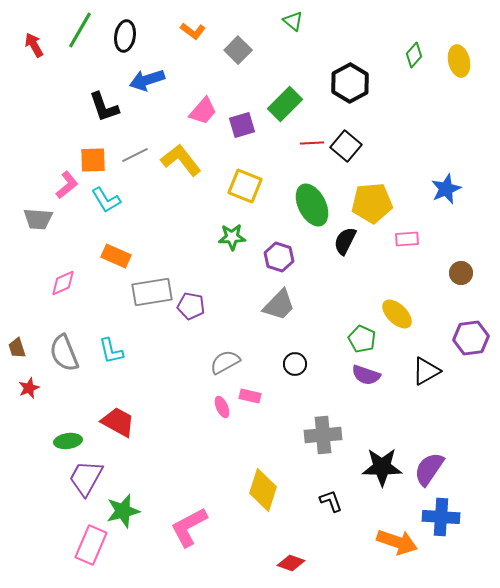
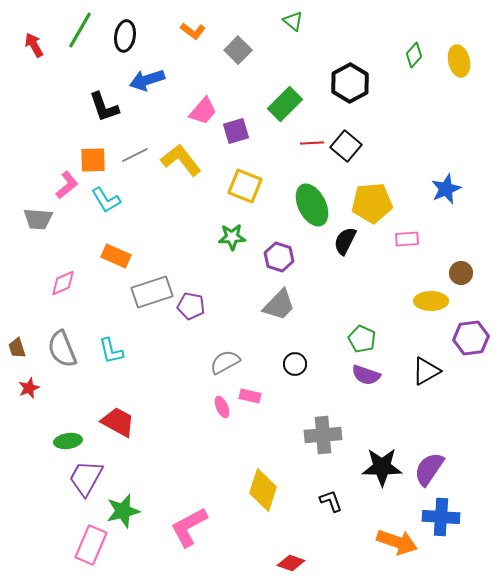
purple square at (242, 125): moved 6 px left, 6 px down
gray rectangle at (152, 292): rotated 9 degrees counterclockwise
yellow ellipse at (397, 314): moved 34 px right, 13 px up; rotated 44 degrees counterclockwise
gray semicircle at (64, 353): moved 2 px left, 4 px up
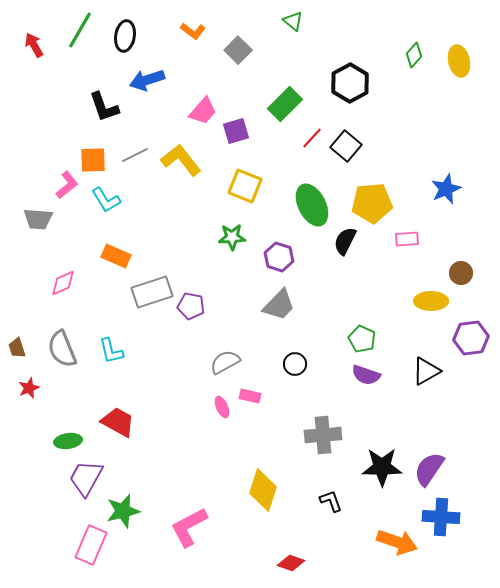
red line at (312, 143): moved 5 px up; rotated 45 degrees counterclockwise
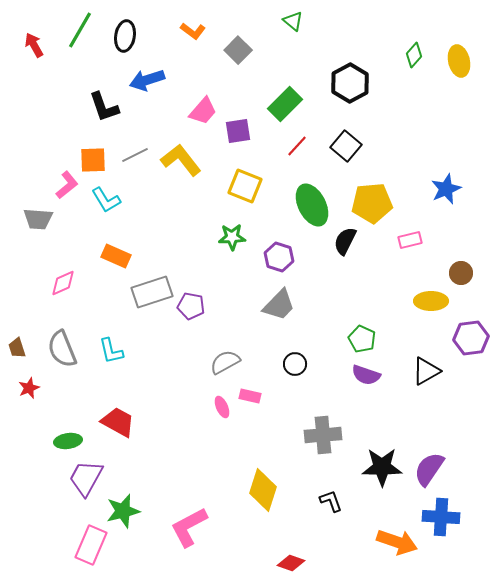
purple square at (236, 131): moved 2 px right; rotated 8 degrees clockwise
red line at (312, 138): moved 15 px left, 8 px down
pink rectangle at (407, 239): moved 3 px right, 1 px down; rotated 10 degrees counterclockwise
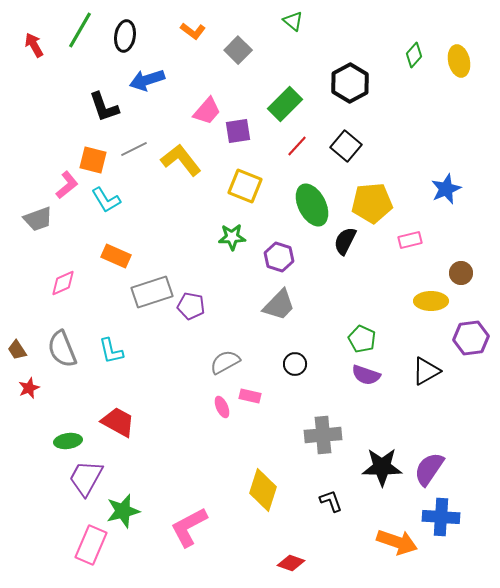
pink trapezoid at (203, 111): moved 4 px right
gray line at (135, 155): moved 1 px left, 6 px up
orange square at (93, 160): rotated 16 degrees clockwise
gray trapezoid at (38, 219): rotated 24 degrees counterclockwise
brown trapezoid at (17, 348): moved 2 px down; rotated 15 degrees counterclockwise
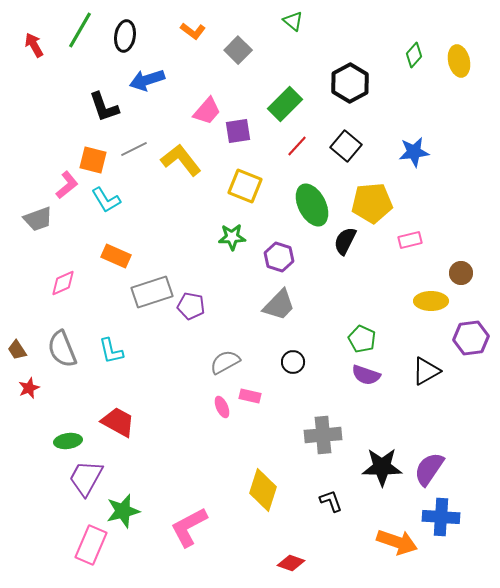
blue star at (446, 189): moved 32 px left, 37 px up; rotated 16 degrees clockwise
black circle at (295, 364): moved 2 px left, 2 px up
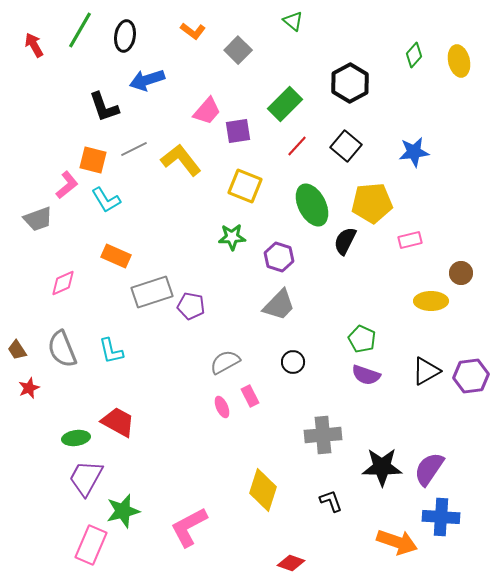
purple hexagon at (471, 338): moved 38 px down
pink rectangle at (250, 396): rotated 50 degrees clockwise
green ellipse at (68, 441): moved 8 px right, 3 px up
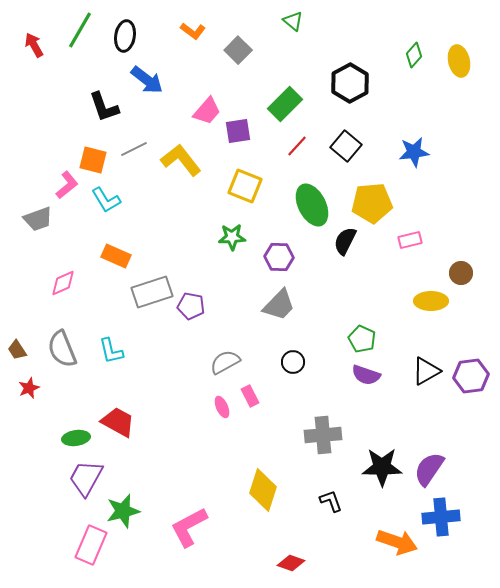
blue arrow at (147, 80): rotated 124 degrees counterclockwise
purple hexagon at (279, 257): rotated 16 degrees counterclockwise
blue cross at (441, 517): rotated 9 degrees counterclockwise
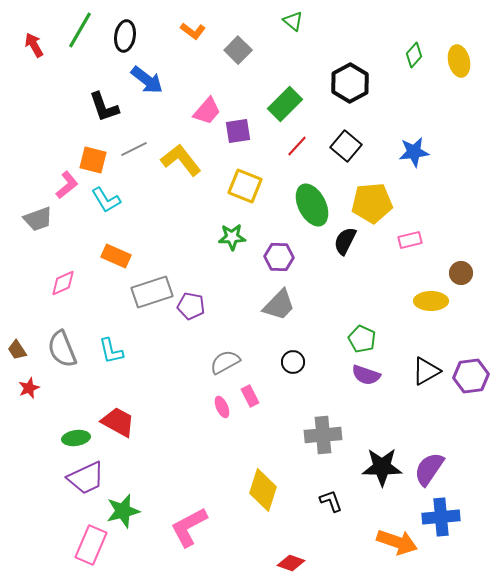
purple trapezoid at (86, 478): rotated 144 degrees counterclockwise
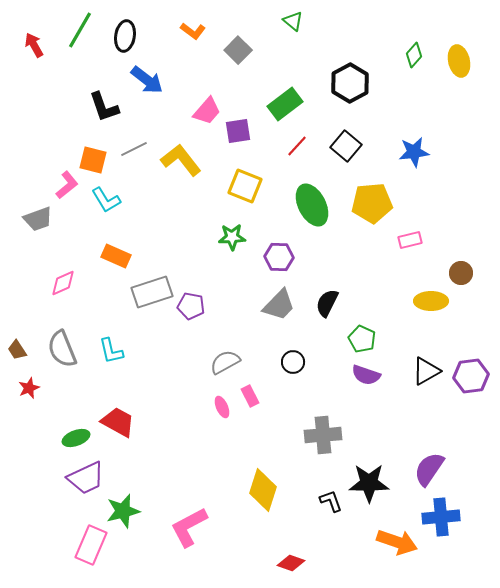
green rectangle at (285, 104): rotated 8 degrees clockwise
black semicircle at (345, 241): moved 18 px left, 62 px down
green ellipse at (76, 438): rotated 12 degrees counterclockwise
black star at (382, 467): moved 13 px left, 16 px down
